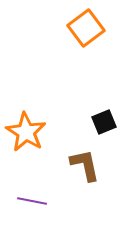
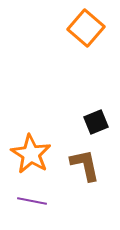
orange square: rotated 12 degrees counterclockwise
black square: moved 8 px left
orange star: moved 5 px right, 22 px down
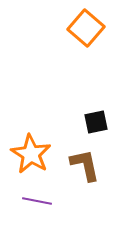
black square: rotated 10 degrees clockwise
purple line: moved 5 px right
